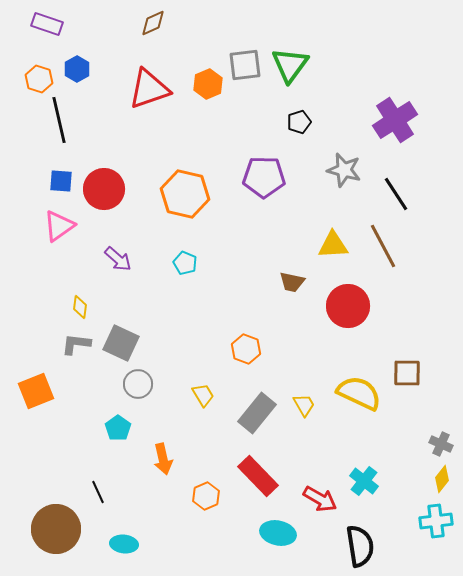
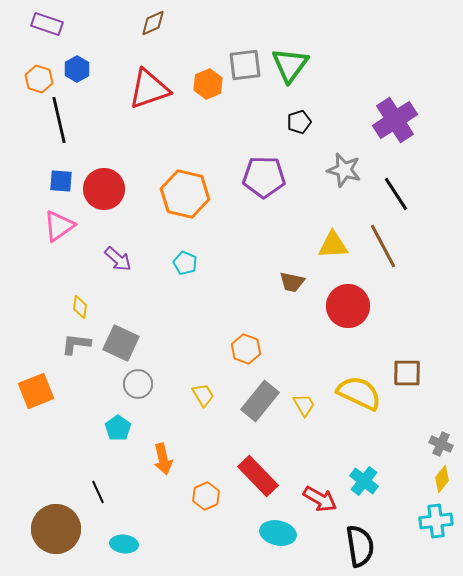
gray rectangle at (257, 413): moved 3 px right, 12 px up
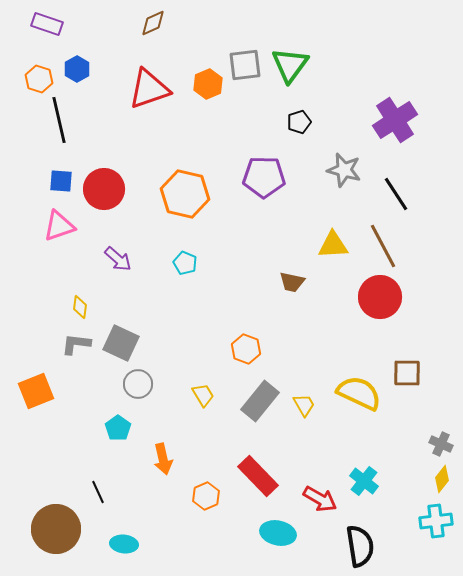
pink triangle at (59, 226): rotated 16 degrees clockwise
red circle at (348, 306): moved 32 px right, 9 px up
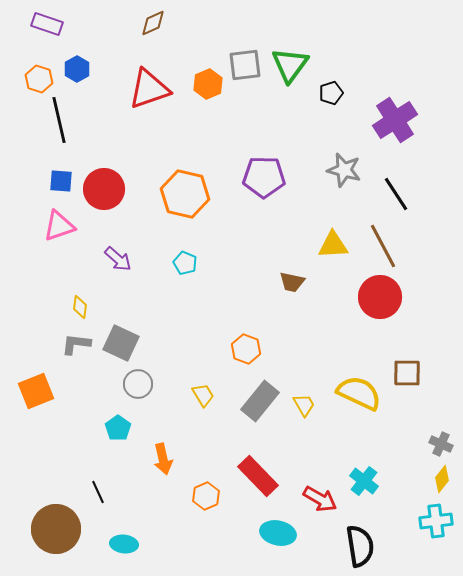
black pentagon at (299, 122): moved 32 px right, 29 px up
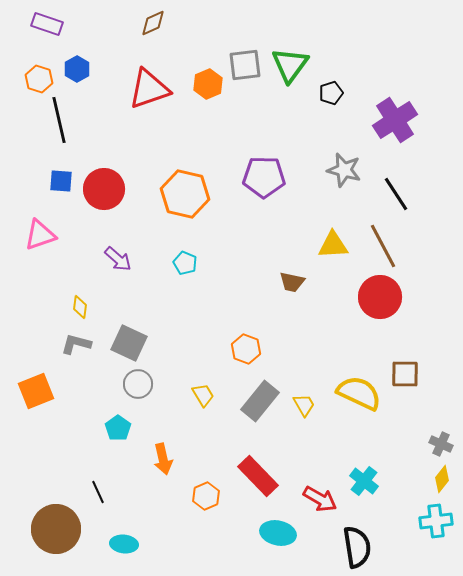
pink triangle at (59, 226): moved 19 px left, 9 px down
gray square at (121, 343): moved 8 px right
gray L-shape at (76, 344): rotated 8 degrees clockwise
brown square at (407, 373): moved 2 px left, 1 px down
black semicircle at (360, 546): moved 3 px left, 1 px down
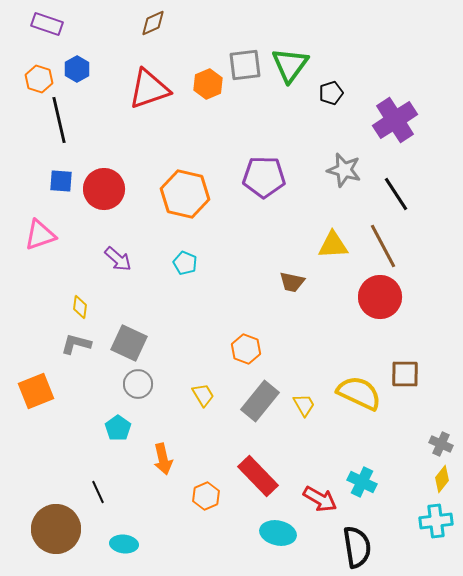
cyan cross at (364, 481): moved 2 px left, 1 px down; rotated 12 degrees counterclockwise
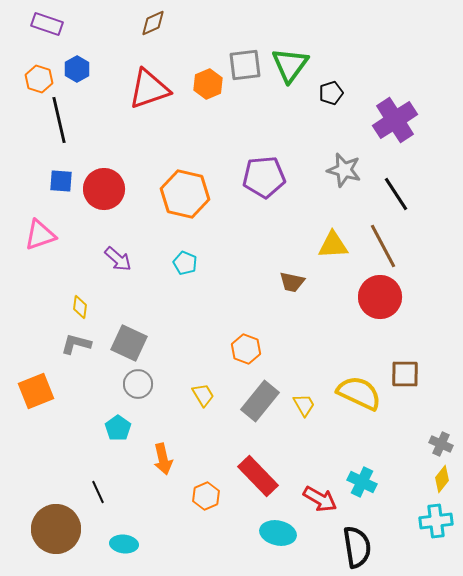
purple pentagon at (264, 177): rotated 6 degrees counterclockwise
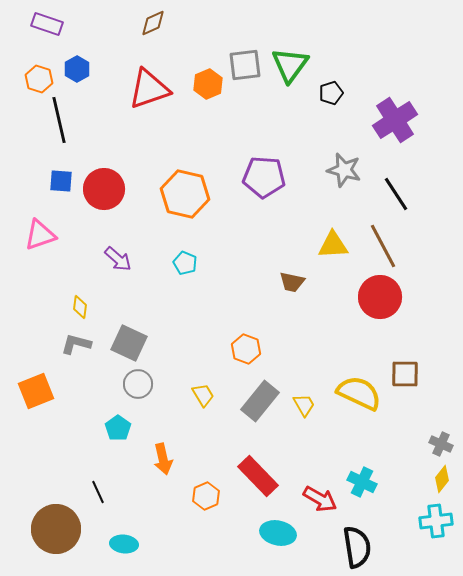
purple pentagon at (264, 177): rotated 9 degrees clockwise
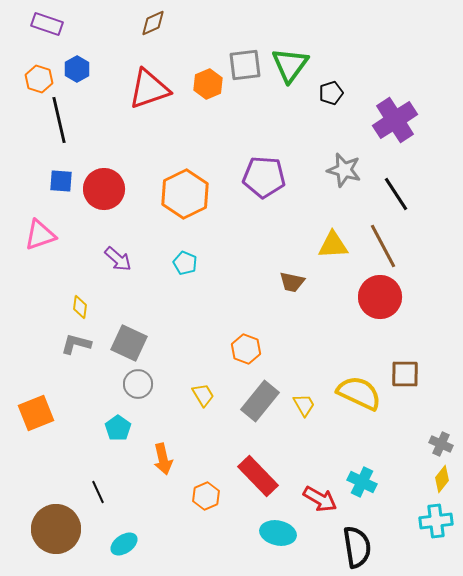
orange hexagon at (185, 194): rotated 21 degrees clockwise
orange square at (36, 391): moved 22 px down
cyan ellipse at (124, 544): rotated 40 degrees counterclockwise
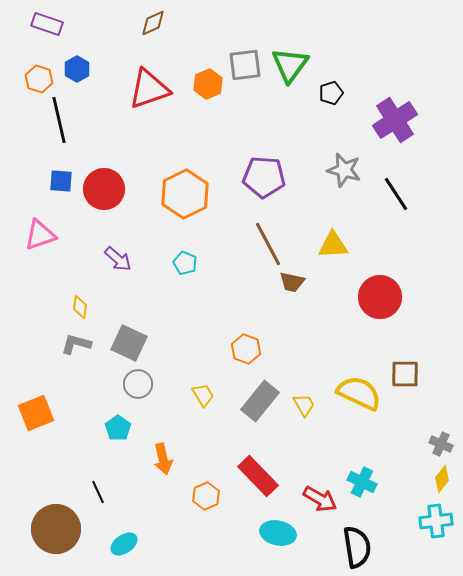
brown line at (383, 246): moved 115 px left, 2 px up
